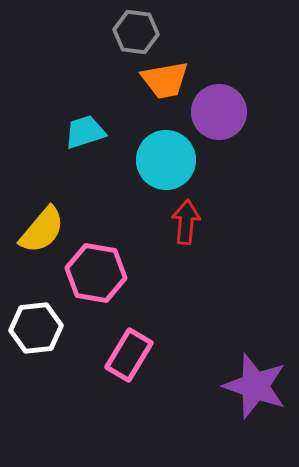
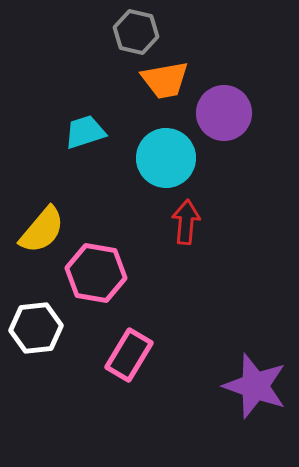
gray hexagon: rotated 6 degrees clockwise
purple circle: moved 5 px right, 1 px down
cyan circle: moved 2 px up
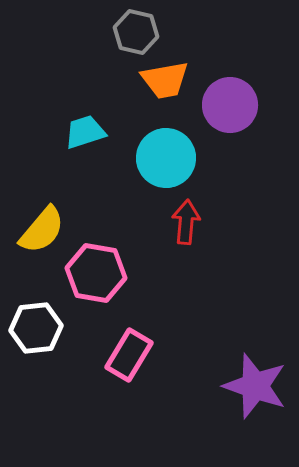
purple circle: moved 6 px right, 8 px up
